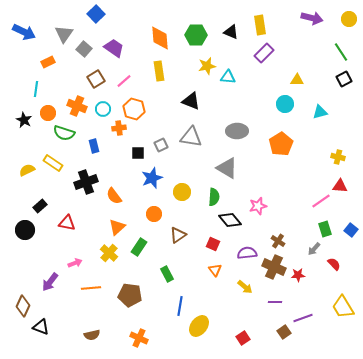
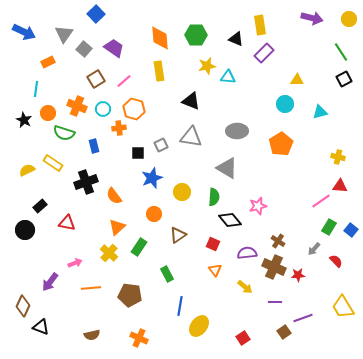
black triangle at (231, 32): moved 5 px right, 7 px down
green rectangle at (325, 229): moved 4 px right, 2 px up; rotated 49 degrees clockwise
red semicircle at (334, 264): moved 2 px right, 3 px up
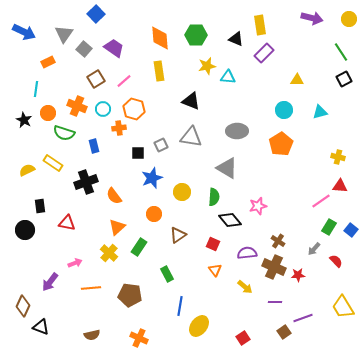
cyan circle at (285, 104): moved 1 px left, 6 px down
black rectangle at (40, 206): rotated 56 degrees counterclockwise
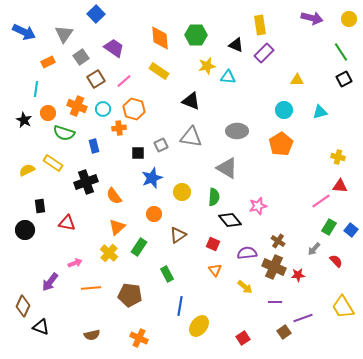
black triangle at (236, 39): moved 6 px down
gray square at (84, 49): moved 3 px left, 8 px down; rotated 14 degrees clockwise
yellow rectangle at (159, 71): rotated 48 degrees counterclockwise
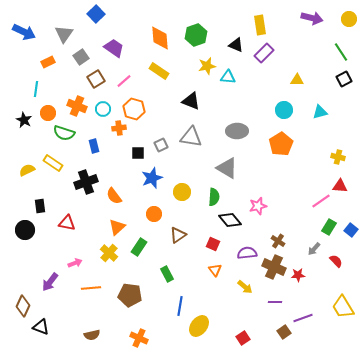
green hexagon at (196, 35): rotated 20 degrees counterclockwise
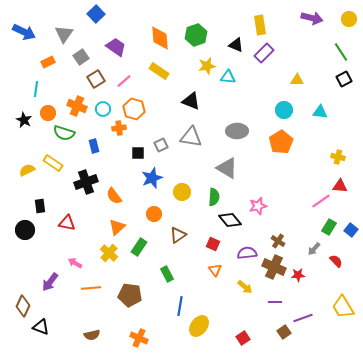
purple trapezoid at (114, 48): moved 2 px right, 1 px up
cyan triangle at (320, 112): rotated 21 degrees clockwise
orange pentagon at (281, 144): moved 2 px up
pink arrow at (75, 263): rotated 128 degrees counterclockwise
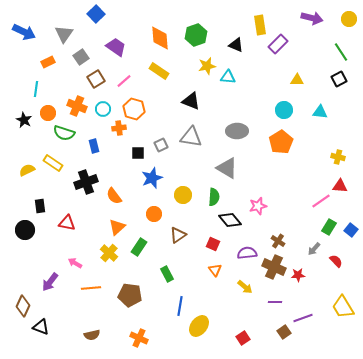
purple rectangle at (264, 53): moved 14 px right, 9 px up
black square at (344, 79): moved 5 px left
yellow circle at (182, 192): moved 1 px right, 3 px down
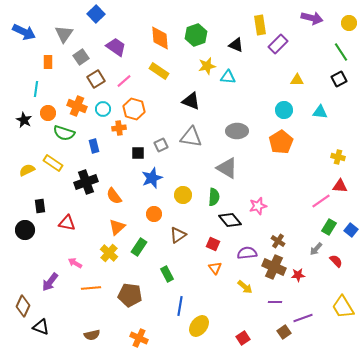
yellow circle at (349, 19): moved 4 px down
orange rectangle at (48, 62): rotated 64 degrees counterclockwise
gray arrow at (314, 249): moved 2 px right
orange triangle at (215, 270): moved 2 px up
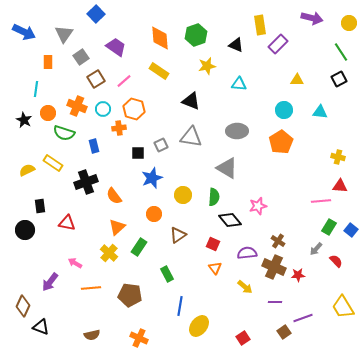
cyan triangle at (228, 77): moved 11 px right, 7 px down
pink line at (321, 201): rotated 30 degrees clockwise
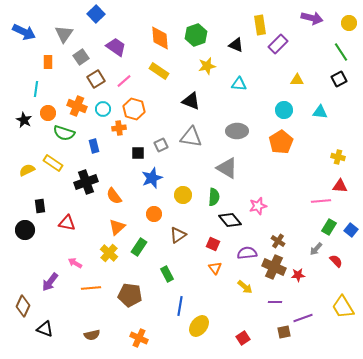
black triangle at (41, 327): moved 4 px right, 2 px down
brown square at (284, 332): rotated 24 degrees clockwise
